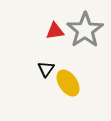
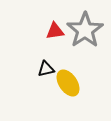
black triangle: rotated 42 degrees clockwise
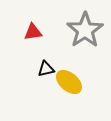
red triangle: moved 22 px left, 1 px down
yellow ellipse: moved 1 px right, 1 px up; rotated 16 degrees counterclockwise
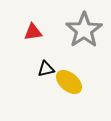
gray star: moved 1 px left
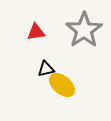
red triangle: moved 3 px right
yellow ellipse: moved 7 px left, 3 px down
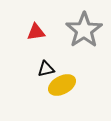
yellow ellipse: rotated 68 degrees counterclockwise
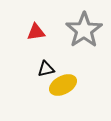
yellow ellipse: moved 1 px right
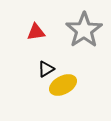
black triangle: rotated 18 degrees counterclockwise
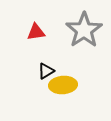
black triangle: moved 2 px down
yellow ellipse: rotated 24 degrees clockwise
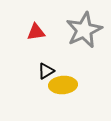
gray star: rotated 9 degrees clockwise
